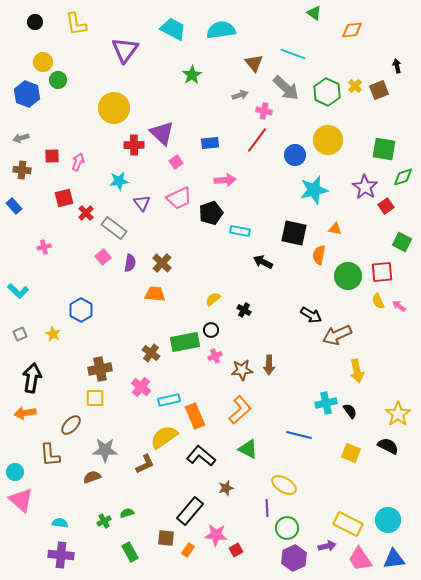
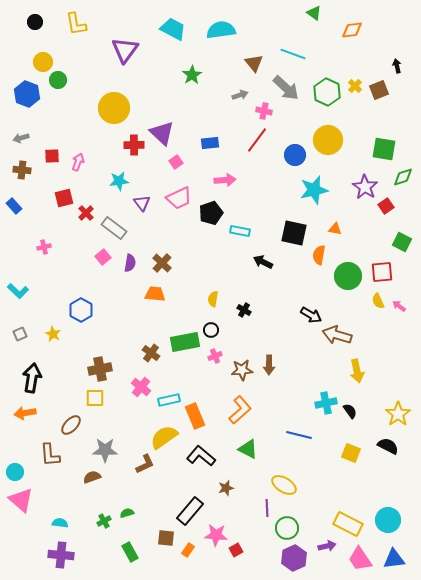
yellow semicircle at (213, 299): rotated 42 degrees counterclockwise
brown arrow at (337, 335): rotated 40 degrees clockwise
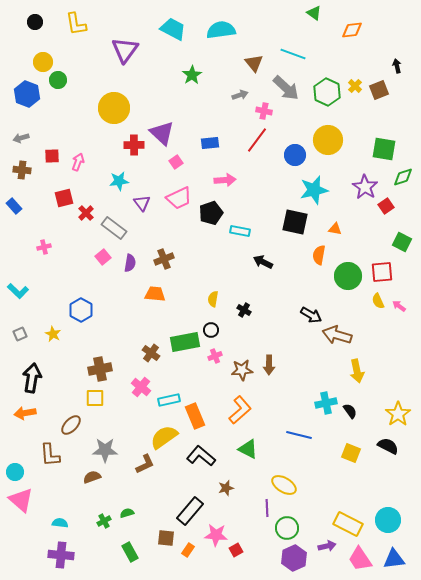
black square at (294, 233): moved 1 px right, 11 px up
brown cross at (162, 263): moved 2 px right, 4 px up; rotated 24 degrees clockwise
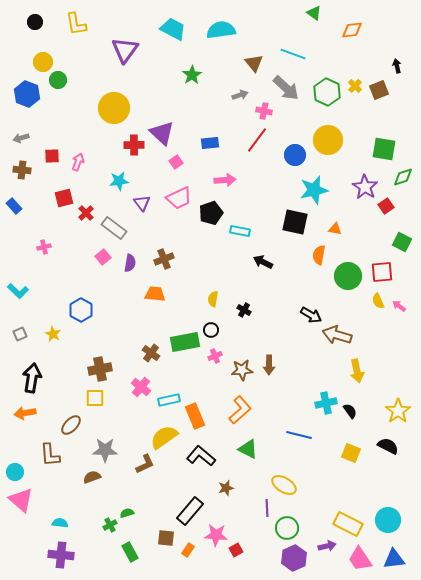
yellow star at (398, 414): moved 3 px up
green cross at (104, 521): moved 6 px right, 4 px down
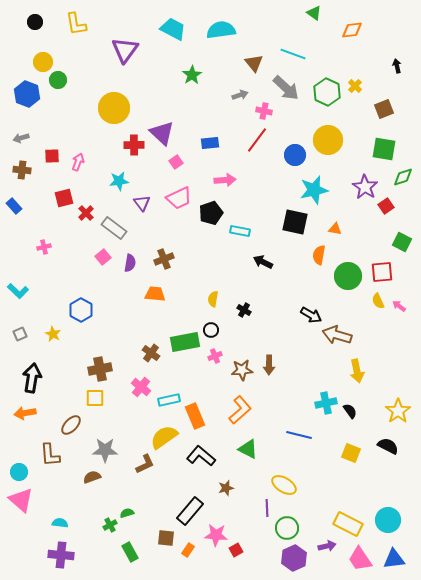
brown square at (379, 90): moved 5 px right, 19 px down
cyan circle at (15, 472): moved 4 px right
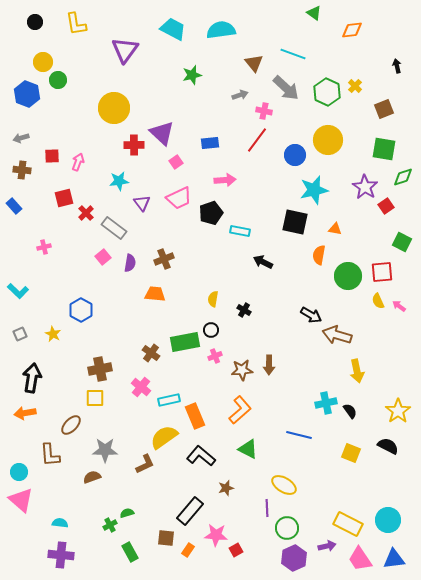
green star at (192, 75): rotated 18 degrees clockwise
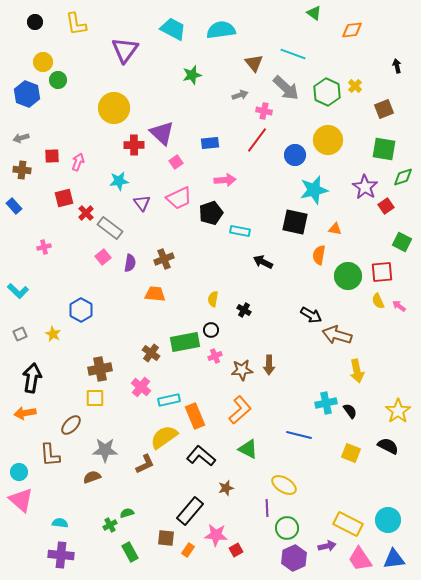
gray rectangle at (114, 228): moved 4 px left
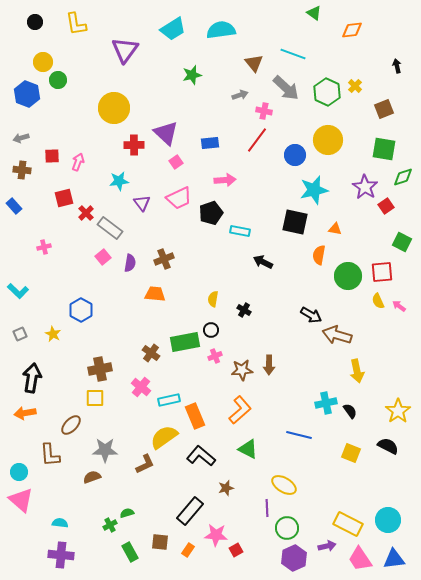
cyan trapezoid at (173, 29): rotated 120 degrees clockwise
purple triangle at (162, 133): moved 4 px right
brown square at (166, 538): moved 6 px left, 4 px down
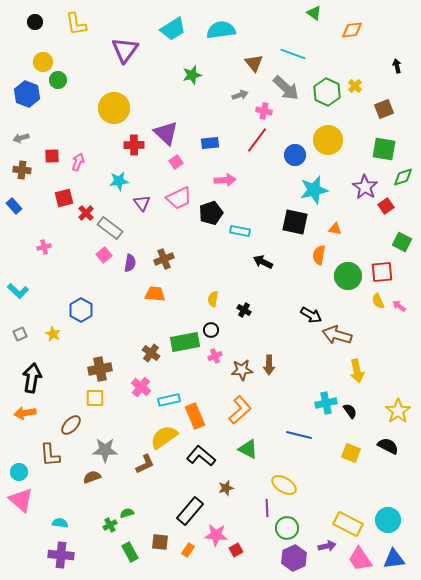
pink square at (103, 257): moved 1 px right, 2 px up
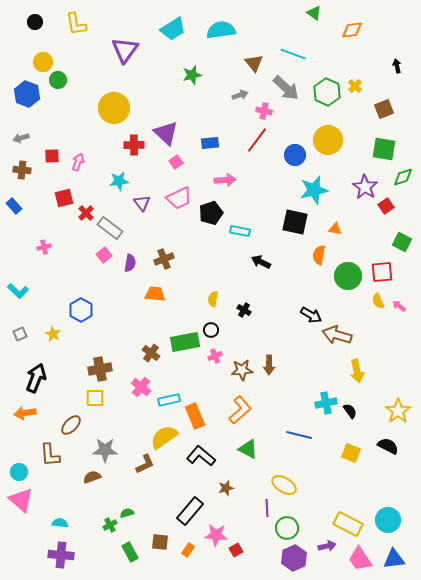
black arrow at (263, 262): moved 2 px left
black arrow at (32, 378): moved 4 px right; rotated 12 degrees clockwise
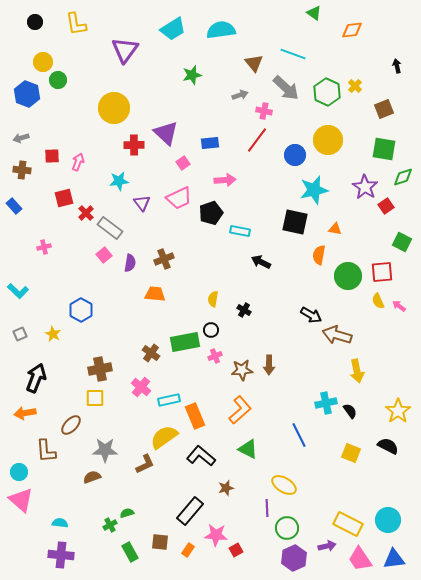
pink square at (176, 162): moved 7 px right, 1 px down
blue line at (299, 435): rotated 50 degrees clockwise
brown L-shape at (50, 455): moved 4 px left, 4 px up
